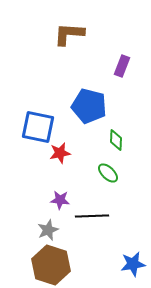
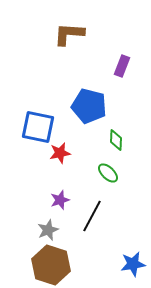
purple star: rotated 24 degrees counterclockwise
black line: rotated 60 degrees counterclockwise
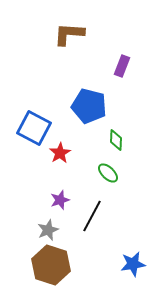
blue square: moved 4 px left, 1 px down; rotated 16 degrees clockwise
red star: rotated 20 degrees counterclockwise
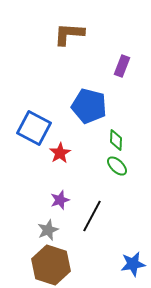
green ellipse: moved 9 px right, 7 px up
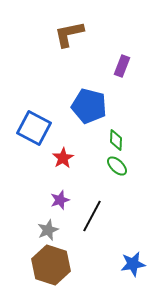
brown L-shape: rotated 16 degrees counterclockwise
red star: moved 3 px right, 5 px down
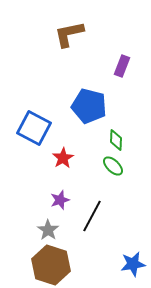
green ellipse: moved 4 px left
gray star: rotated 15 degrees counterclockwise
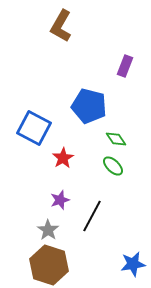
brown L-shape: moved 8 px left, 8 px up; rotated 48 degrees counterclockwise
purple rectangle: moved 3 px right
green diamond: moved 1 px up; rotated 35 degrees counterclockwise
brown hexagon: moved 2 px left
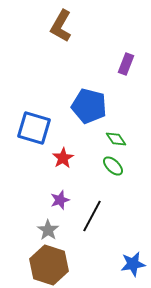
purple rectangle: moved 1 px right, 2 px up
blue square: rotated 12 degrees counterclockwise
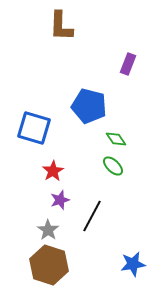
brown L-shape: rotated 28 degrees counterclockwise
purple rectangle: moved 2 px right
red star: moved 10 px left, 13 px down
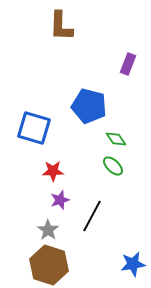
red star: rotated 30 degrees clockwise
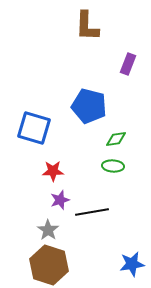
brown L-shape: moved 26 px right
green diamond: rotated 65 degrees counterclockwise
green ellipse: rotated 40 degrees counterclockwise
black line: moved 4 px up; rotated 52 degrees clockwise
blue star: moved 1 px left
